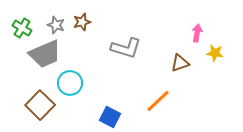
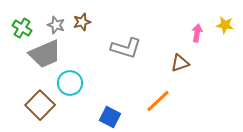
yellow star: moved 10 px right, 28 px up
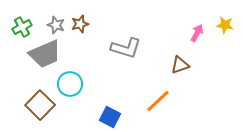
brown star: moved 2 px left, 2 px down
green cross: moved 1 px up; rotated 30 degrees clockwise
pink arrow: rotated 18 degrees clockwise
brown triangle: moved 2 px down
cyan circle: moved 1 px down
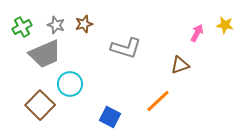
brown star: moved 4 px right
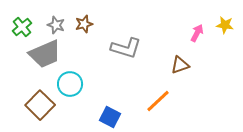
green cross: rotated 12 degrees counterclockwise
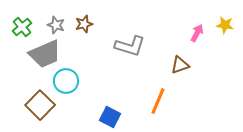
gray L-shape: moved 4 px right, 2 px up
cyan circle: moved 4 px left, 3 px up
orange line: rotated 24 degrees counterclockwise
